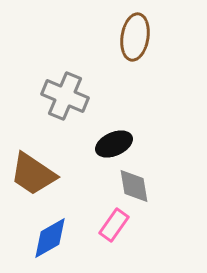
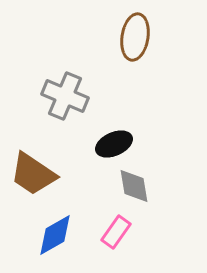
pink rectangle: moved 2 px right, 7 px down
blue diamond: moved 5 px right, 3 px up
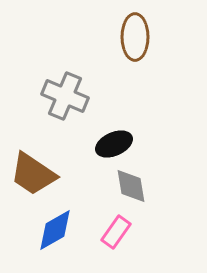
brown ellipse: rotated 9 degrees counterclockwise
gray diamond: moved 3 px left
blue diamond: moved 5 px up
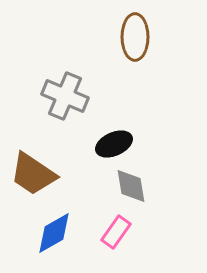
blue diamond: moved 1 px left, 3 px down
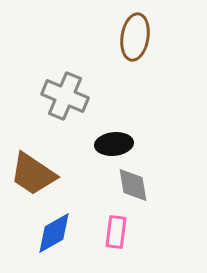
brown ellipse: rotated 9 degrees clockwise
black ellipse: rotated 18 degrees clockwise
gray diamond: moved 2 px right, 1 px up
pink rectangle: rotated 28 degrees counterclockwise
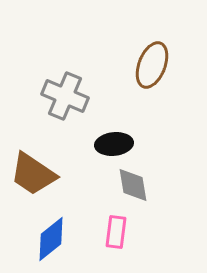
brown ellipse: moved 17 px right, 28 px down; rotated 12 degrees clockwise
blue diamond: moved 3 px left, 6 px down; rotated 9 degrees counterclockwise
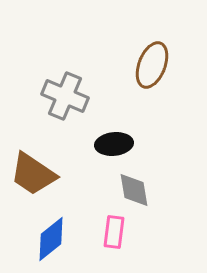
gray diamond: moved 1 px right, 5 px down
pink rectangle: moved 2 px left
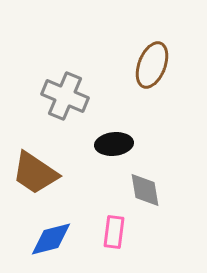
brown trapezoid: moved 2 px right, 1 px up
gray diamond: moved 11 px right
blue diamond: rotated 24 degrees clockwise
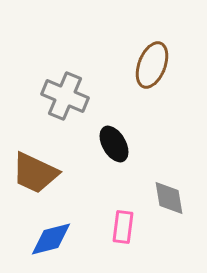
black ellipse: rotated 66 degrees clockwise
brown trapezoid: rotated 9 degrees counterclockwise
gray diamond: moved 24 px right, 8 px down
pink rectangle: moved 9 px right, 5 px up
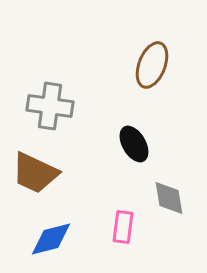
gray cross: moved 15 px left, 10 px down; rotated 15 degrees counterclockwise
black ellipse: moved 20 px right
